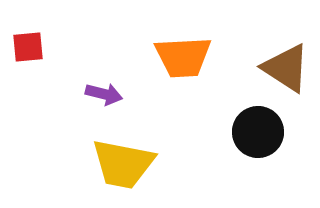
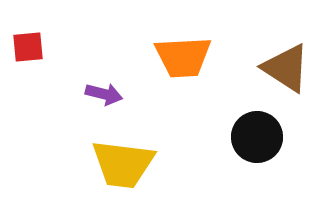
black circle: moved 1 px left, 5 px down
yellow trapezoid: rotated 4 degrees counterclockwise
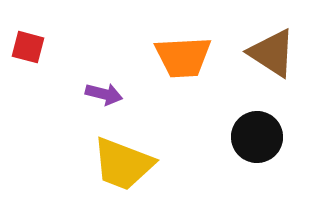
red square: rotated 20 degrees clockwise
brown triangle: moved 14 px left, 15 px up
yellow trapezoid: rotated 14 degrees clockwise
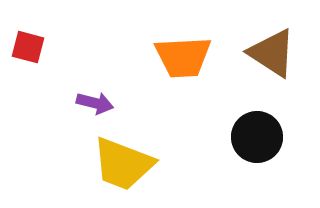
purple arrow: moved 9 px left, 9 px down
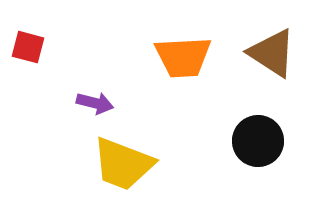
black circle: moved 1 px right, 4 px down
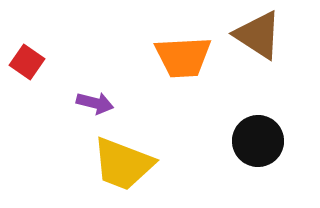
red square: moved 1 px left, 15 px down; rotated 20 degrees clockwise
brown triangle: moved 14 px left, 18 px up
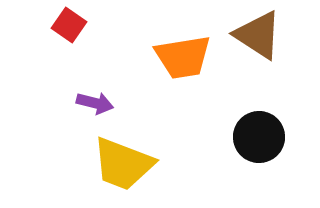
orange trapezoid: rotated 6 degrees counterclockwise
red square: moved 42 px right, 37 px up
black circle: moved 1 px right, 4 px up
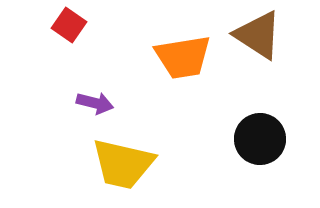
black circle: moved 1 px right, 2 px down
yellow trapezoid: rotated 8 degrees counterclockwise
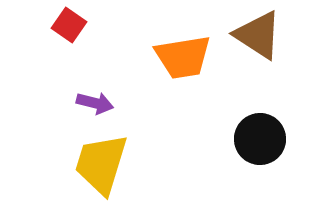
yellow trapezoid: moved 22 px left; rotated 94 degrees clockwise
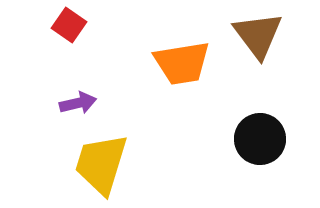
brown triangle: rotated 20 degrees clockwise
orange trapezoid: moved 1 px left, 6 px down
purple arrow: moved 17 px left; rotated 27 degrees counterclockwise
